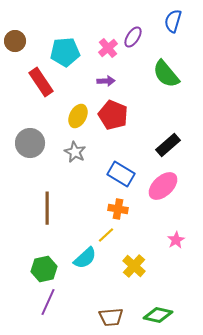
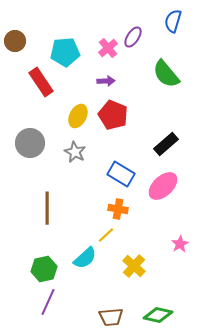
black rectangle: moved 2 px left, 1 px up
pink star: moved 4 px right, 4 px down
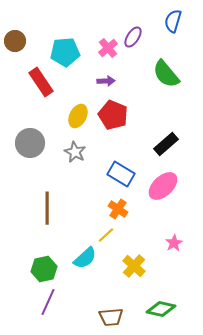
orange cross: rotated 24 degrees clockwise
pink star: moved 6 px left, 1 px up
green diamond: moved 3 px right, 6 px up
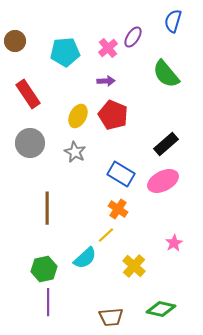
red rectangle: moved 13 px left, 12 px down
pink ellipse: moved 5 px up; rotated 16 degrees clockwise
purple line: rotated 24 degrees counterclockwise
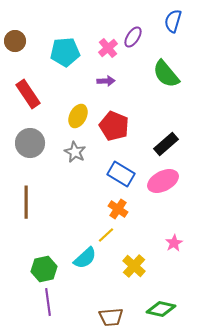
red pentagon: moved 1 px right, 11 px down
brown line: moved 21 px left, 6 px up
purple line: rotated 8 degrees counterclockwise
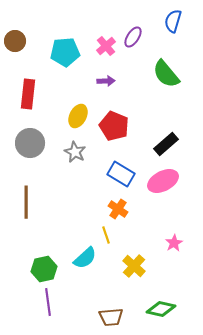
pink cross: moved 2 px left, 2 px up
red rectangle: rotated 40 degrees clockwise
yellow line: rotated 66 degrees counterclockwise
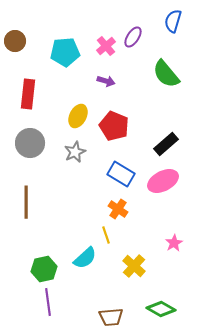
purple arrow: rotated 18 degrees clockwise
gray star: rotated 20 degrees clockwise
green diamond: rotated 16 degrees clockwise
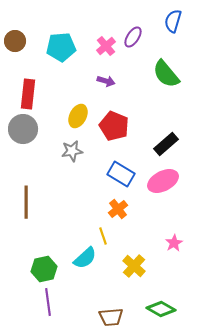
cyan pentagon: moved 4 px left, 5 px up
gray circle: moved 7 px left, 14 px up
gray star: moved 3 px left, 1 px up; rotated 15 degrees clockwise
orange cross: rotated 18 degrees clockwise
yellow line: moved 3 px left, 1 px down
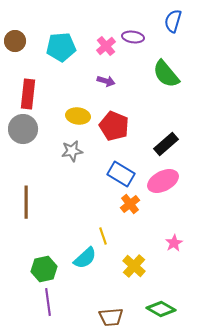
purple ellipse: rotated 65 degrees clockwise
yellow ellipse: rotated 70 degrees clockwise
orange cross: moved 12 px right, 5 px up
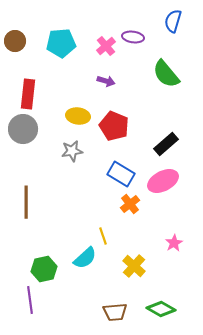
cyan pentagon: moved 4 px up
purple line: moved 18 px left, 2 px up
brown trapezoid: moved 4 px right, 5 px up
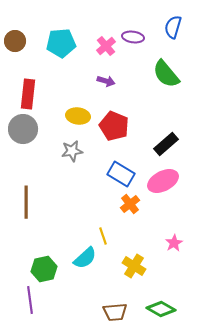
blue semicircle: moved 6 px down
yellow cross: rotated 10 degrees counterclockwise
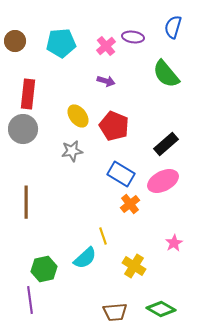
yellow ellipse: rotated 45 degrees clockwise
